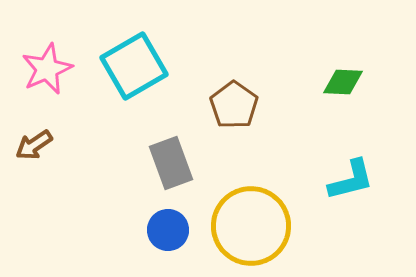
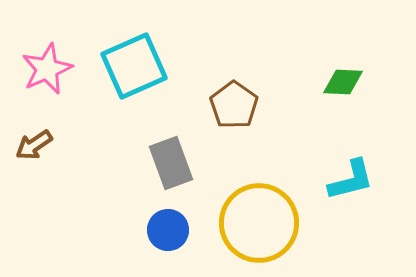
cyan square: rotated 6 degrees clockwise
yellow circle: moved 8 px right, 3 px up
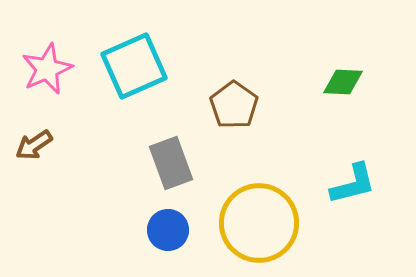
cyan L-shape: moved 2 px right, 4 px down
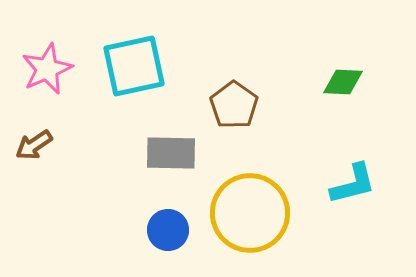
cyan square: rotated 12 degrees clockwise
gray rectangle: moved 10 px up; rotated 69 degrees counterclockwise
yellow circle: moved 9 px left, 10 px up
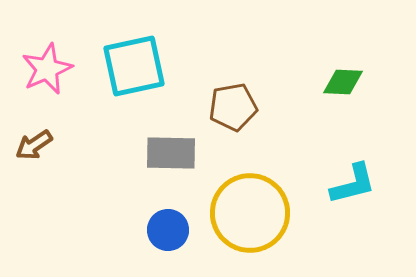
brown pentagon: moved 1 px left, 2 px down; rotated 27 degrees clockwise
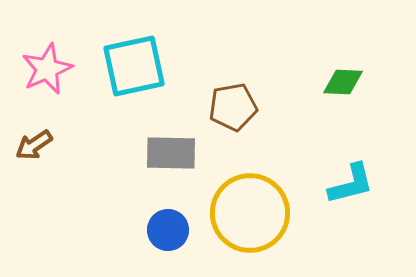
cyan L-shape: moved 2 px left
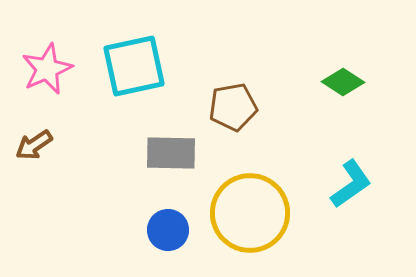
green diamond: rotated 30 degrees clockwise
cyan L-shape: rotated 21 degrees counterclockwise
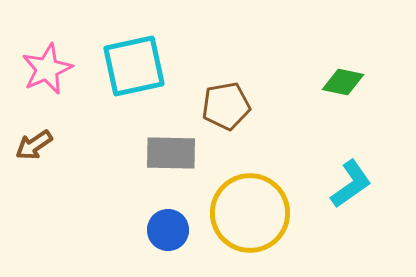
green diamond: rotated 21 degrees counterclockwise
brown pentagon: moved 7 px left, 1 px up
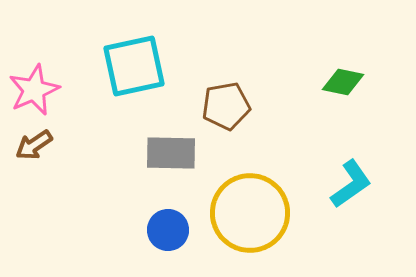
pink star: moved 13 px left, 21 px down
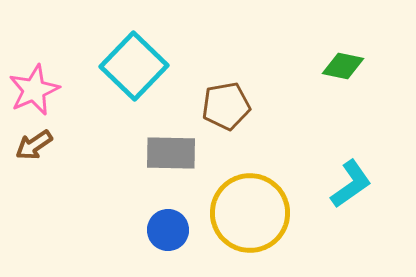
cyan square: rotated 34 degrees counterclockwise
green diamond: moved 16 px up
